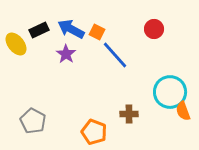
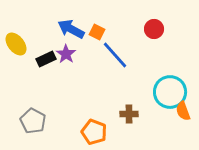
black rectangle: moved 7 px right, 29 px down
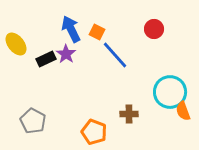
blue arrow: rotated 36 degrees clockwise
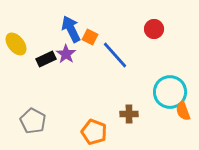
orange square: moved 7 px left, 5 px down
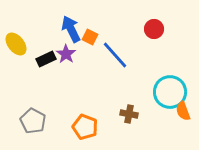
brown cross: rotated 12 degrees clockwise
orange pentagon: moved 9 px left, 5 px up
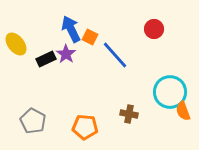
orange pentagon: rotated 15 degrees counterclockwise
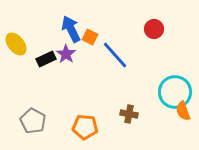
cyan circle: moved 5 px right
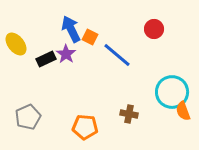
blue line: moved 2 px right; rotated 8 degrees counterclockwise
cyan circle: moved 3 px left
gray pentagon: moved 5 px left, 4 px up; rotated 20 degrees clockwise
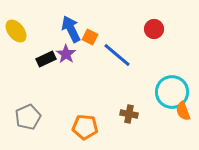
yellow ellipse: moved 13 px up
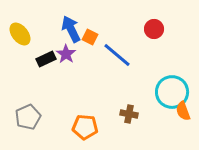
yellow ellipse: moved 4 px right, 3 px down
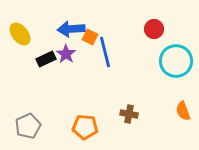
blue arrow: rotated 68 degrees counterclockwise
blue line: moved 12 px left, 3 px up; rotated 36 degrees clockwise
cyan circle: moved 4 px right, 31 px up
gray pentagon: moved 9 px down
